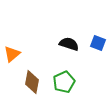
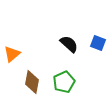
black semicircle: rotated 24 degrees clockwise
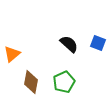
brown diamond: moved 1 px left
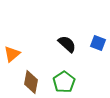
black semicircle: moved 2 px left
green pentagon: rotated 10 degrees counterclockwise
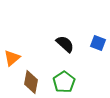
black semicircle: moved 2 px left
orange triangle: moved 4 px down
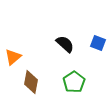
orange triangle: moved 1 px right, 1 px up
green pentagon: moved 10 px right
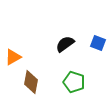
black semicircle: rotated 78 degrees counterclockwise
orange triangle: rotated 12 degrees clockwise
green pentagon: rotated 20 degrees counterclockwise
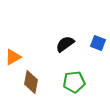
green pentagon: rotated 25 degrees counterclockwise
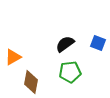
green pentagon: moved 4 px left, 10 px up
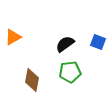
blue square: moved 1 px up
orange triangle: moved 20 px up
brown diamond: moved 1 px right, 2 px up
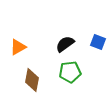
orange triangle: moved 5 px right, 10 px down
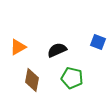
black semicircle: moved 8 px left, 6 px down; rotated 12 degrees clockwise
green pentagon: moved 2 px right, 6 px down; rotated 20 degrees clockwise
